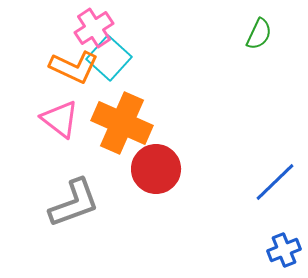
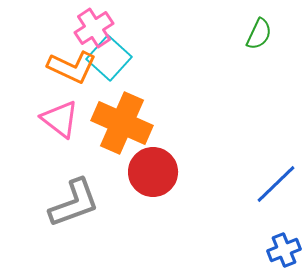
orange L-shape: moved 2 px left
red circle: moved 3 px left, 3 px down
blue line: moved 1 px right, 2 px down
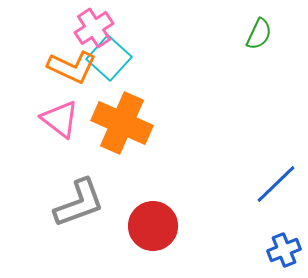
red circle: moved 54 px down
gray L-shape: moved 5 px right
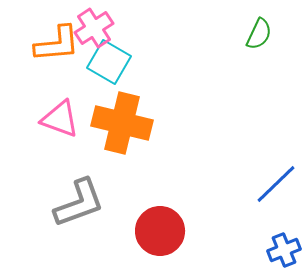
cyan square: moved 4 px down; rotated 12 degrees counterclockwise
orange L-shape: moved 15 px left, 23 px up; rotated 30 degrees counterclockwise
pink triangle: rotated 18 degrees counterclockwise
orange cross: rotated 10 degrees counterclockwise
red circle: moved 7 px right, 5 px down
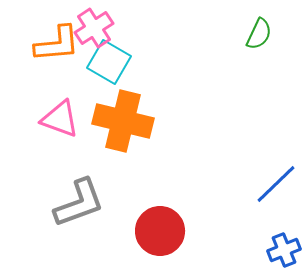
orange cross: moved 1 px right, 2 px up
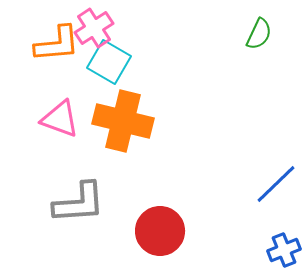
gray L-shape: rotated 16 degrees clockwise
